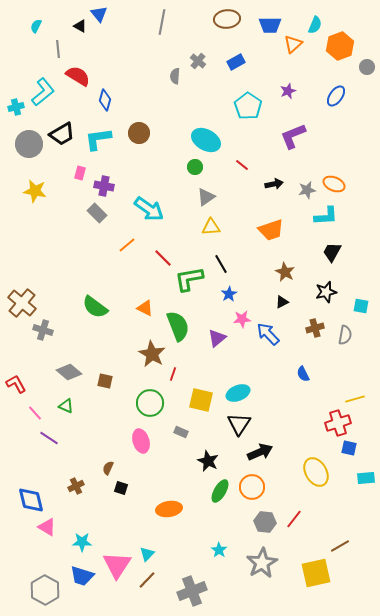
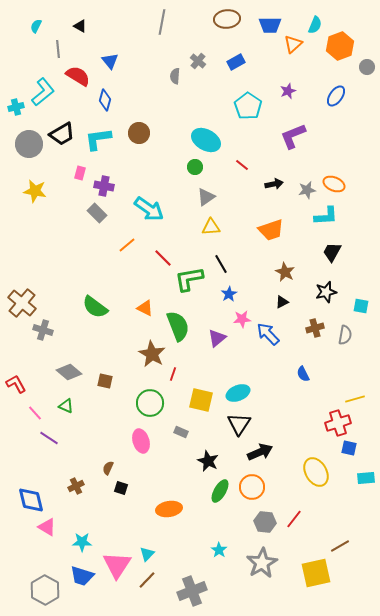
blue triangle at (99, 14): moved 11 px right, 47 px down
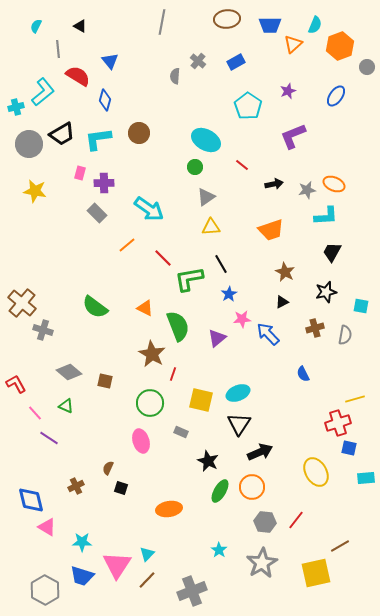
purple cross at (104, 186): moved 3 px up; rotated 12 degrees counterclockwise
red line at (294, 519): moved 2 px right, 1 px down
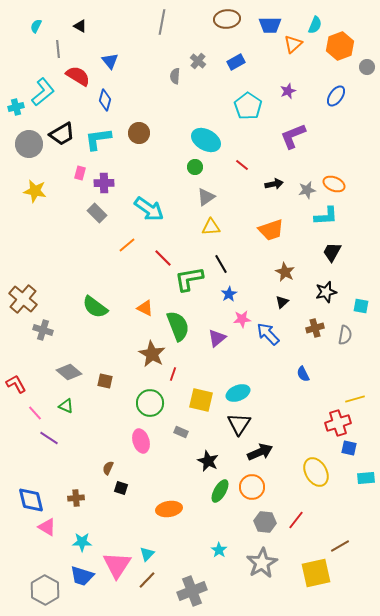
black triangle at (282, 302): rotated 16 degrees counterclockwise
brown cross at (22, 303): moved 1 px right, 4 px up
brown cross at (76, 486): moved 12 px down; rotated 21 degrees clockwise
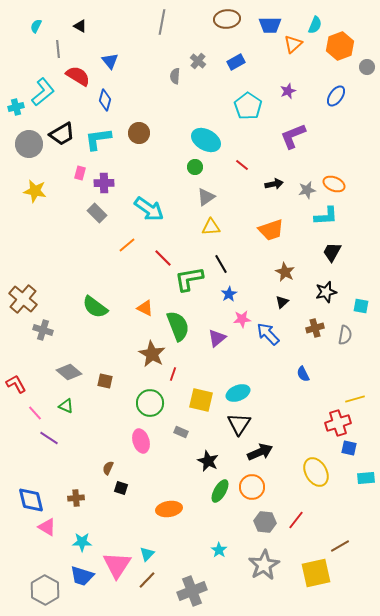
gray star at (262, 563): moved 2 px right, 2 px down
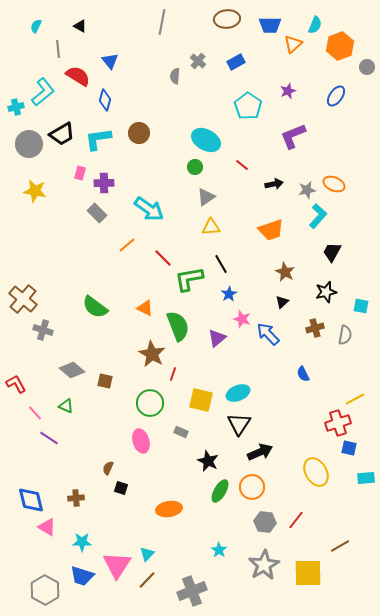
cyan L-shape at (326, 216): moved 8 px left; rotated 45 degrees counterclockwise
pink star at (242, 319): rotated 24 degrees clockwise
gray diamond at (69, 372): moved 3 px right, 2 px up
yellow line at (355, 399): rotated 12 degrees counterclockwise
yellow square at (316, 573): moved 8 px left; rotated 12 degrees clockwise
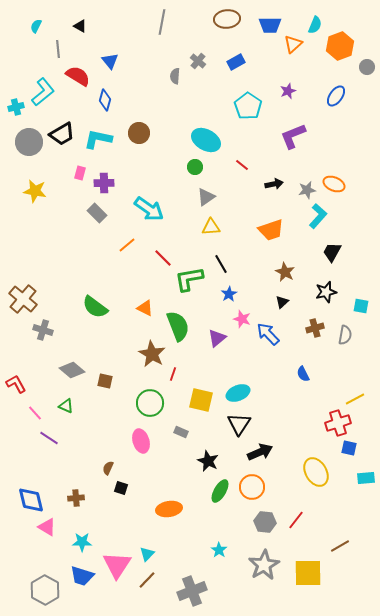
cyan L-shape at (98, 139): rotated 20 degrees clockwise
gray circle at (29, 144): moved 2 px up
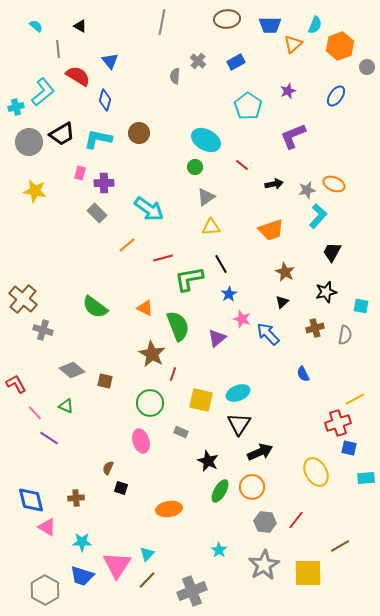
cyan semicircle at (36, 26): rotated 104 degrees clockwise
red line at (163, 258): rotated 60 degrees counterclockwise
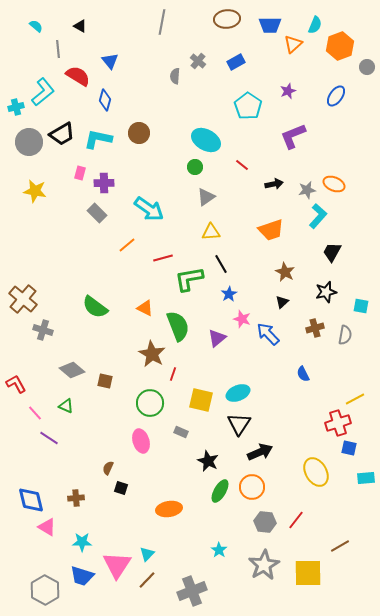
yellow triangle at (211, 227): moved 5 px down
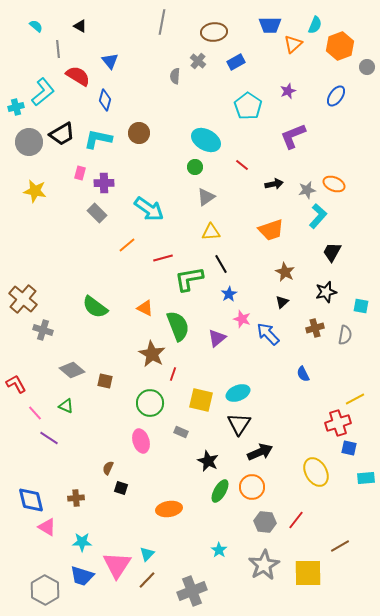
brown ellipse at (227, 19): moved 13 px left, 13 px down
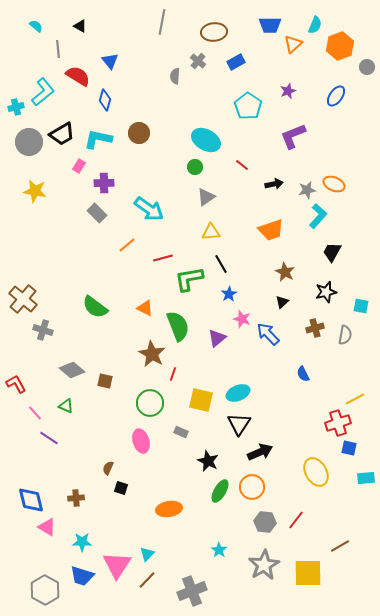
pink rectangle at (80, 173): moved 1 px left, 7 px up; rotated 16 degrees clockwise
